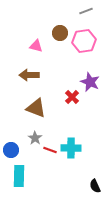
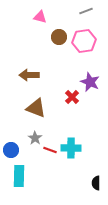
brown circle: moved 1 px left, 4 px down
pink triangle: moved 4 px right, 29 px up
black semicircle: moved 1 px right, 3 px up; rotated 24 degrees clockwise
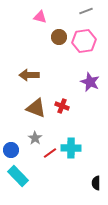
red cross: moved 10 px left, 9 px down; rotated 24 degrees counterclockwise
red line: moved 3 px down; rotated 56 degrees counterclockwise
cyan rectangle: moved 1 px left; rotated 45 degrees counterclockwise
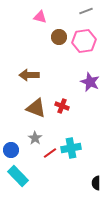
cyan cross: rotated 12 degrees counterclockwise
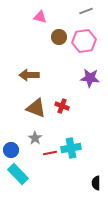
purple star: moved 4 px up; rotated 18 degrees counterclockwise
red line: rotated 24 degrees clockwise
cyan rectangle: moved 2 px up
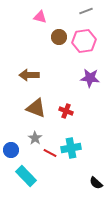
red cross: moved 4 px right, 5 px down
red line: rotated 40 degrees clockwise
cyan rectangle: moved 8 px right, 2 px down
black semicircle: rotated 48 degrees counterclockwise
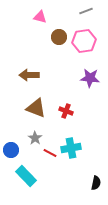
black semicircle: rotated 120 degrees counterclockwise
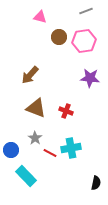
brown arrow: moved 1 px right; rotated 48 degrees counterclockwise
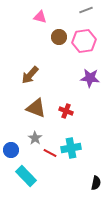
gray line: moved 1 px up
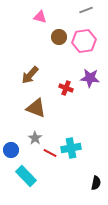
red cross: moved 23 px up
